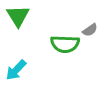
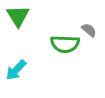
gray semicircle: moved 1 px left; rotated 105 degrees counterclockwise
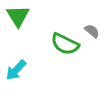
gray semicircle: moved 3 px right, 1 px down
green semicircle: rotated 24 degrees clockwise
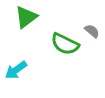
green triangle: moved 8 px right, 1 px down; rotated 25 degrees clockwise
cyan arrow: rotated 10 degrees clockwise
